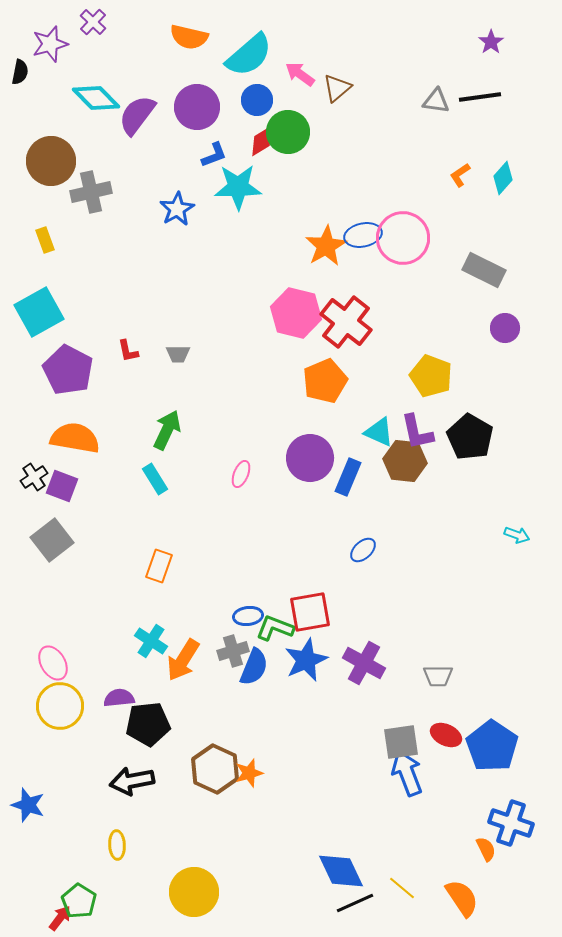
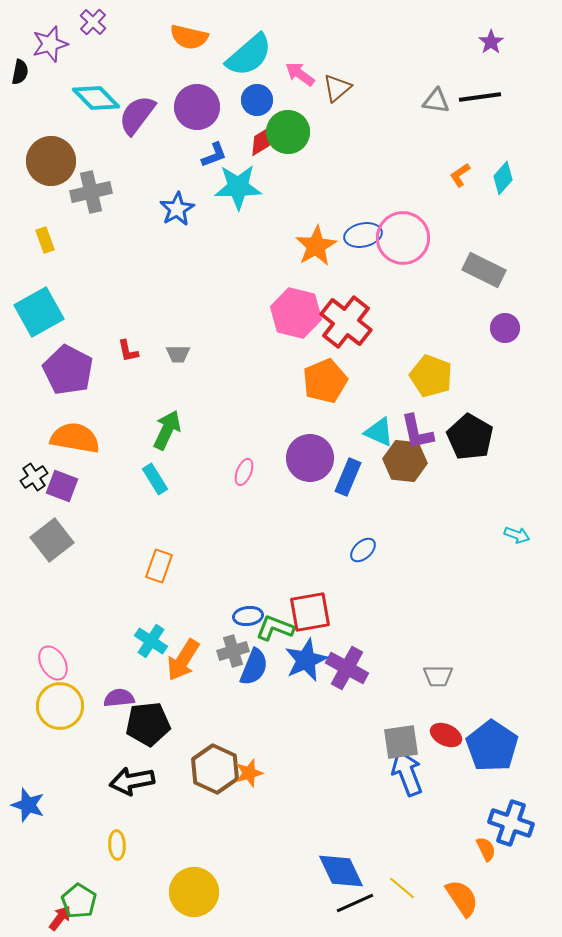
orange star at (326, 246): moved 10 px left
pink ellipse at (241, 474): moved 3 px right, 2 px up
purple cross at (364, 663): moved 17 px left, 5 px down
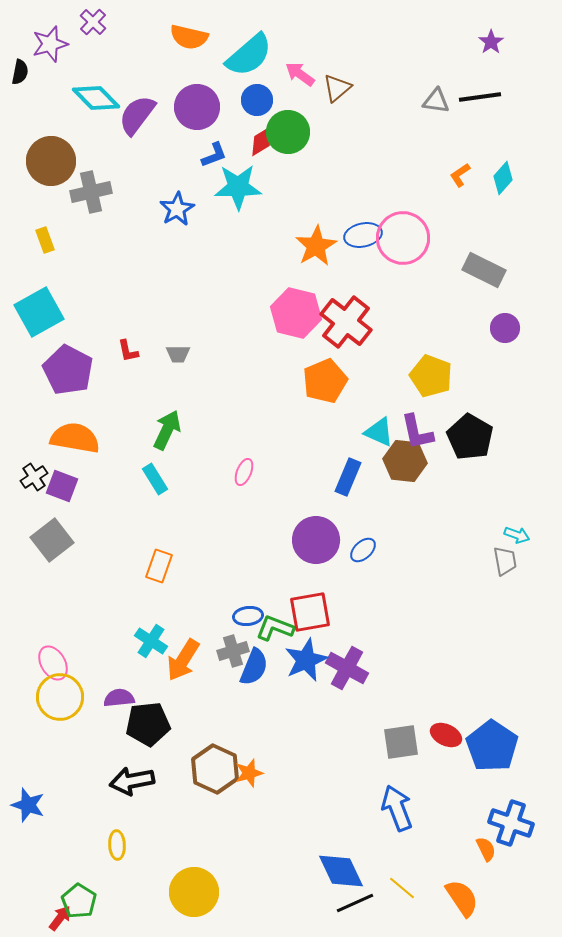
purple circle at (310, 458): moved 6 px right, 82 px down
gray trapezoid at (438, 676): moved 67 px right, 115 px up; rotated 100 degrees counterclockwise
yellow circle at (60, 706): moved 9 px up
blue arrow at (407, 773): moved 10 px left, 35 px down
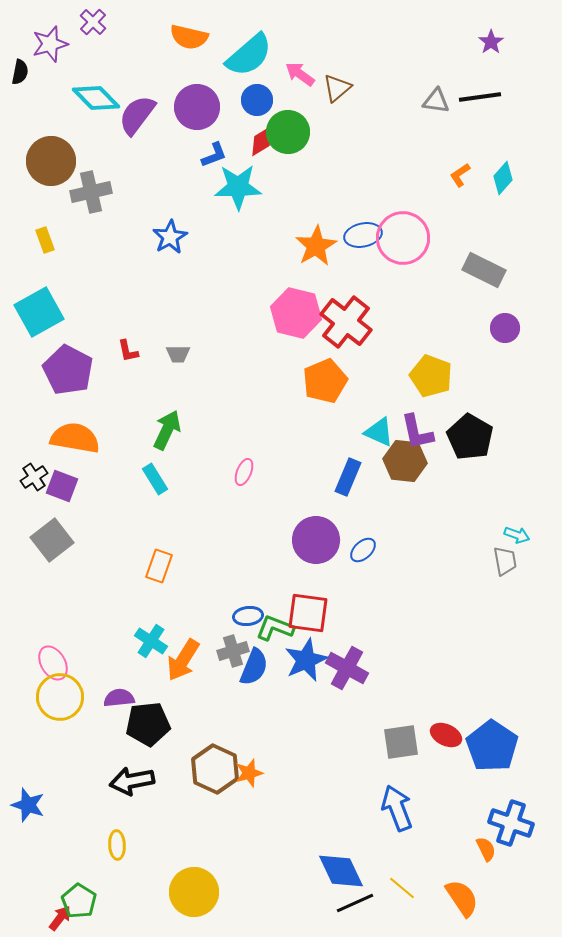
blue star at (177, 209): moved 7 px left, 28 px down
red square at (310, 612): moved 2 px left, 1 px down; rotated 18 degrees clockwise
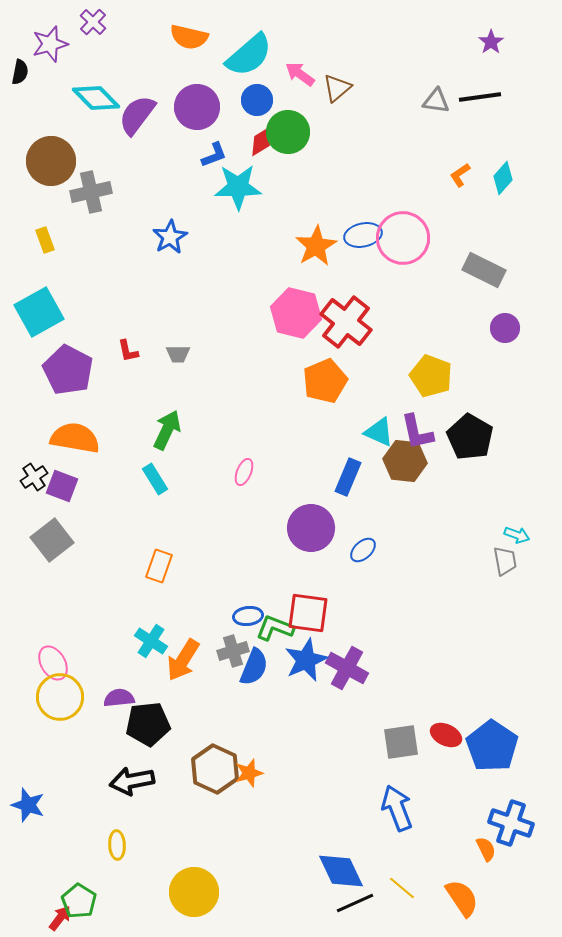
purple circle at (316, 540): moved 5 px left, 12 px up
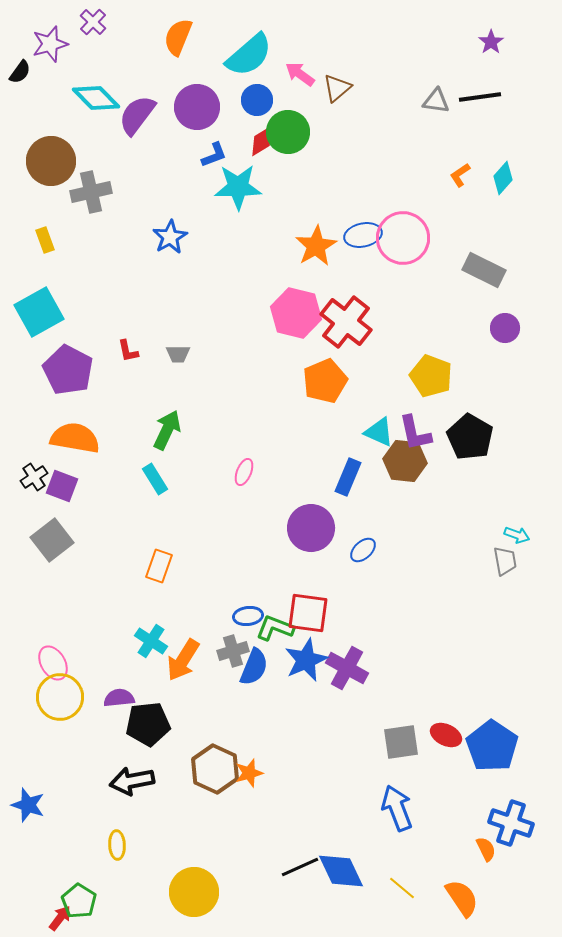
orange semicircle at (189, 37): moved 11 px left; rotated 99 degrees clockwise
black semicircle at (20, 72): rotated 25 degrees clockwise
purple L-shape at (417, 432): moved 2 px left, 1 px down
black line at (355, 903): moved 55 px left, 36 px up
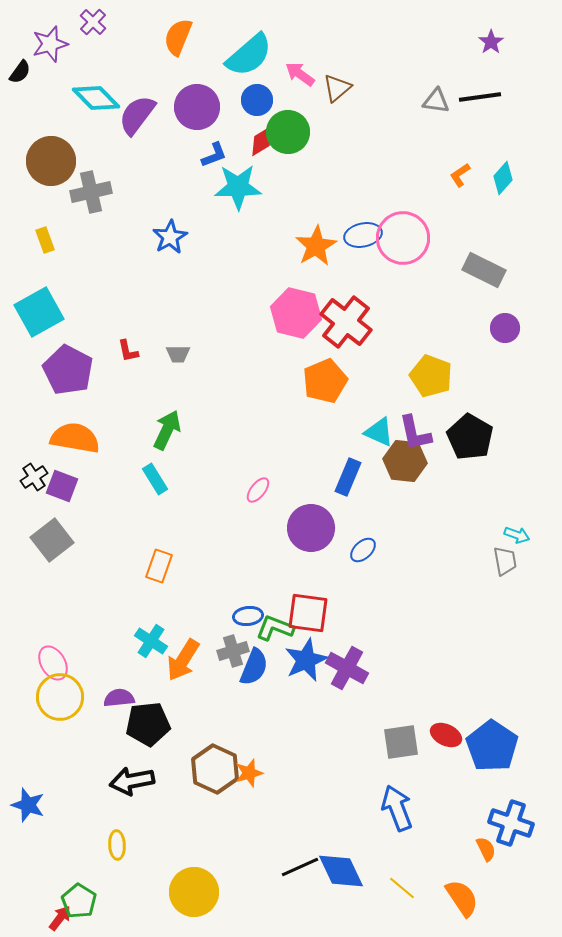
pink ellipse at (244, 472): moved 14 px right, 18 px down; rotated 16 degrees clockwise
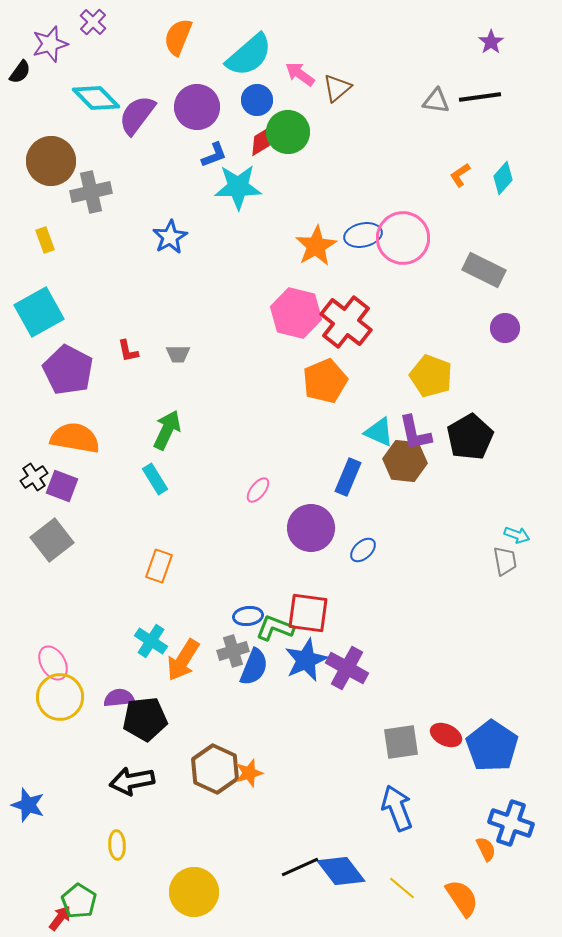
black pentagon at (470, 437): rotated 12 degrees clockwise
black pentagon at (148, 724): moved 3 px left, 5 px up
blue diamond at (341, 871): rotated 12 degrees counterclockwise
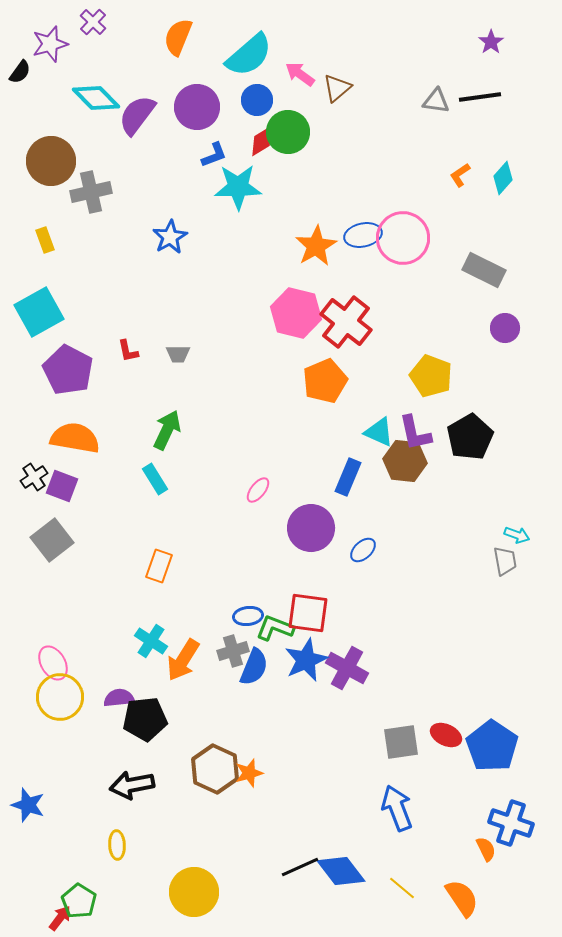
black arrow at (132, 781): moved 4 px down
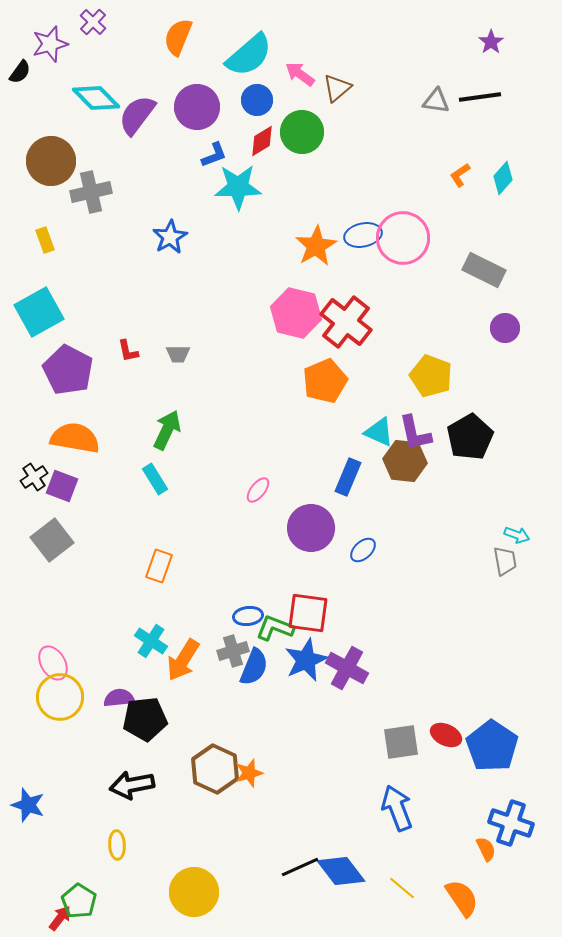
green circle at (288, 132): moved 14 px right
